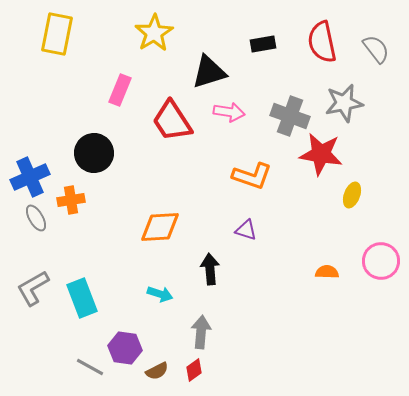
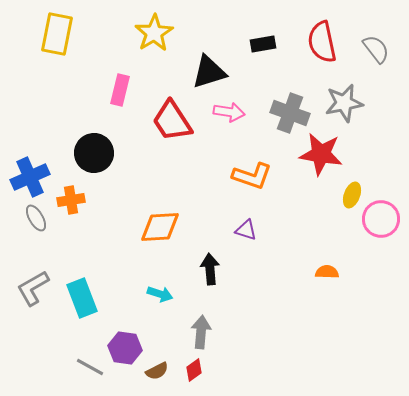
pink rectangle: rotated 8 degrees counterclockwise
gray cross: moved 3 px up
pink circle: moved 42 px up
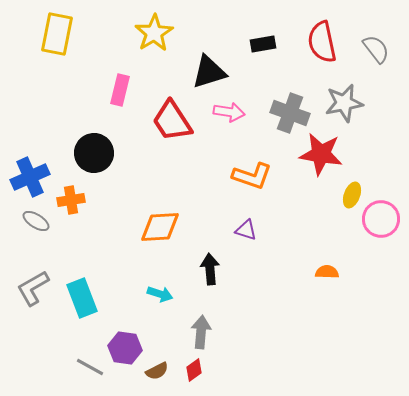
gray ellipse: moved 3 px down; rotated 28 degrees counterclockwise
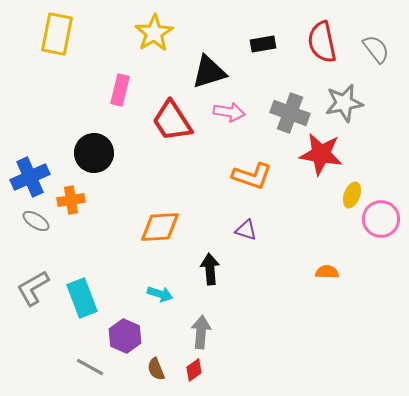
purple hexagon: moved 12 px up; rotated 16 degrees clockwise
brown semicircle: moved 1 px left, 2 px up; rotated 95 degrees clockwise
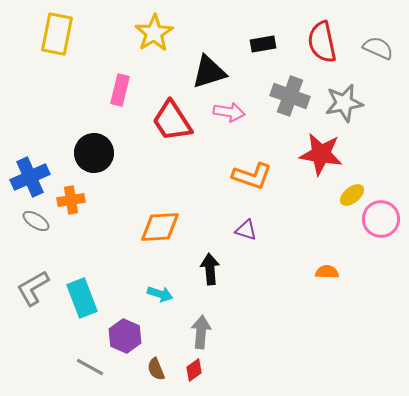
gray semicircle: moved 2 px right, 1 px up; rotated 28 degrees counterclockwise
gray cross: moved 17 px up
yellow ellipse: rotated 30 degrees clockwise
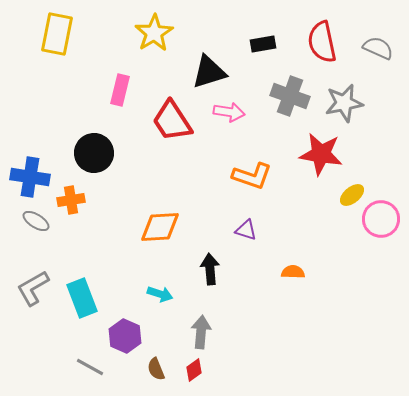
blue cross: rotated 33 degrees clockwise
orange semicircle: moved 34 px left
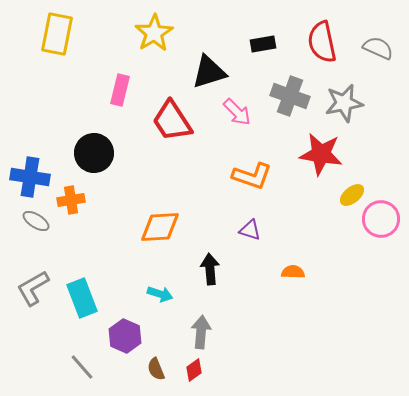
pink arrow: moved 8 px right; rotated 36 degrees clockwise
purple triangle: moved 4 px right
gray line: moved 8 px left; rotated 20 degrees clockwise
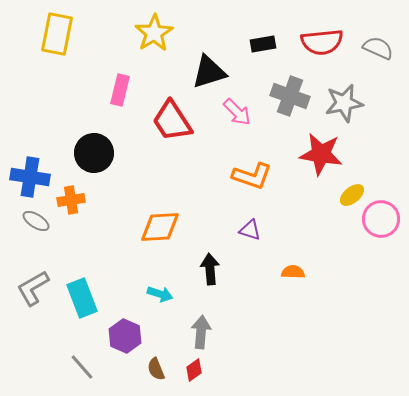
red semicircle: rotated 84 degrees counterclockwise
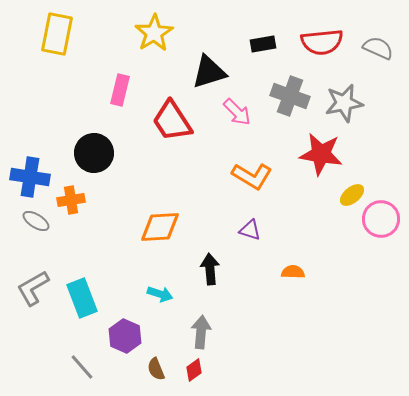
orange L-shape: rotated 12 degrees clockwise
